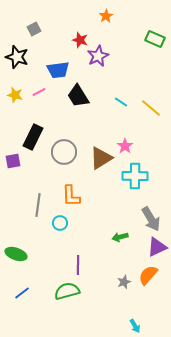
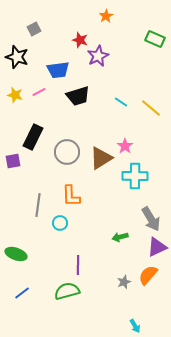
black trapezoid: rotated 75 degrees counterclockwise
gray circle: moved 3 px right
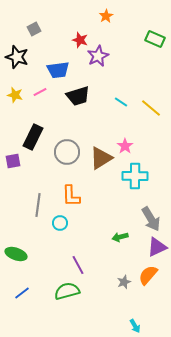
pink line: moved 1 px right
purple line: rotated 30 degrees counterclockwise
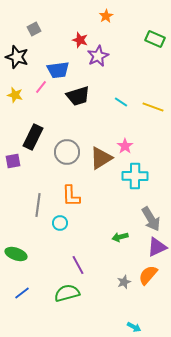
pink line: moved 1 px right, 5 px up; rotated 24 degrees counterclockwise
yellow line: moved 2 px right, 1 px up; rotated 20 degrees counterclockwise
green semicircle: moved 2 px down
cyan arrow: moved 1 px left, 1 px down; rotated 32 degrees counterclockwise
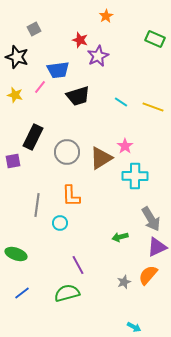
pink line: moved 1 px left
gray line: moved 1 px left
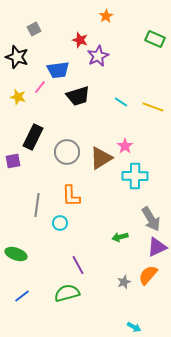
yellow star: moved 3 px right, 2 px down
blue line: moved 3 px down
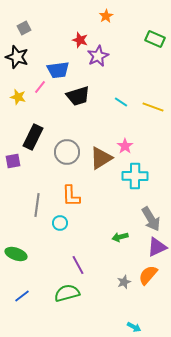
gray square: moved 10 px left, 1 px up
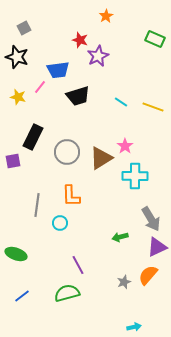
cyan arrow: rotated 40 degrees counterclockwise
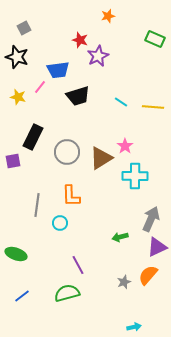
orange star: moved 2 px right; rotated 16 degrees clockwise
yellow line: rotated 15 degrees counterclockwise
gray arrow: rotated 125 degrees counterclockwise
